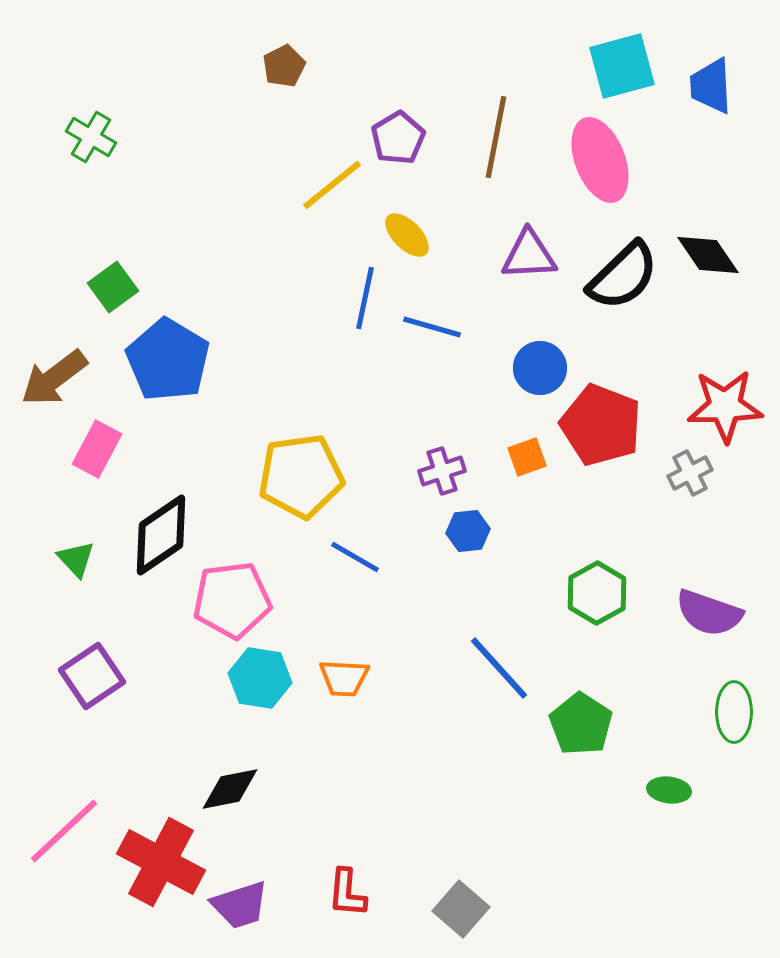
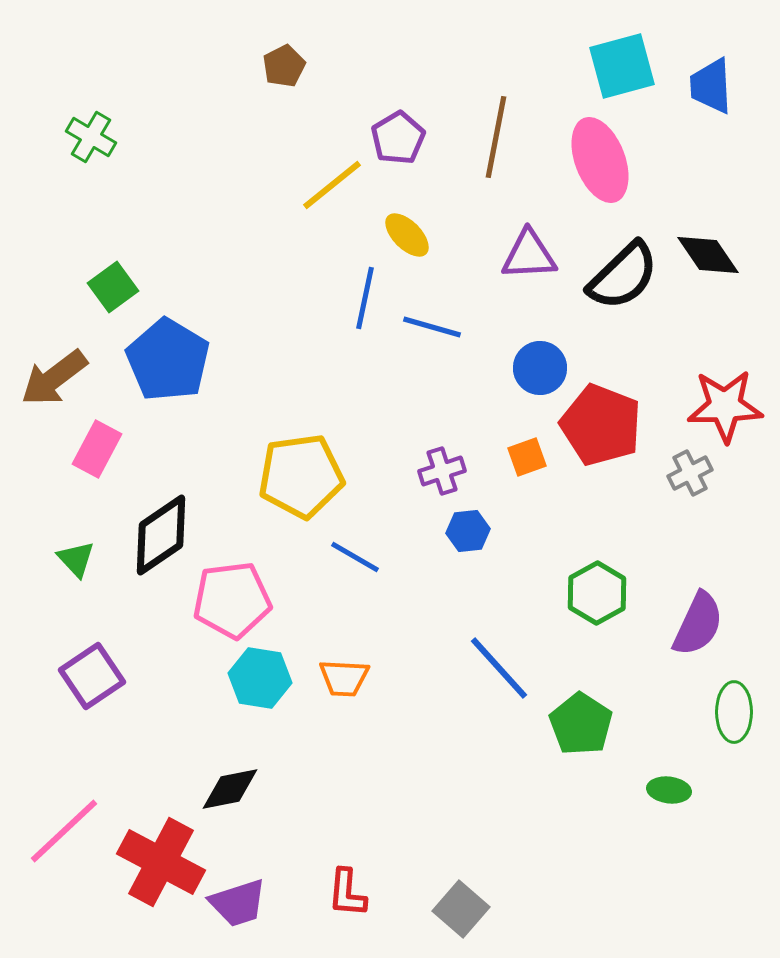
purple semicircle at (709, 613): moved 11 px left, 11 px down; rotated 84 degrees counterclockwise
purple trapezoid at (240, 905): moved 2 px left, 2 px up
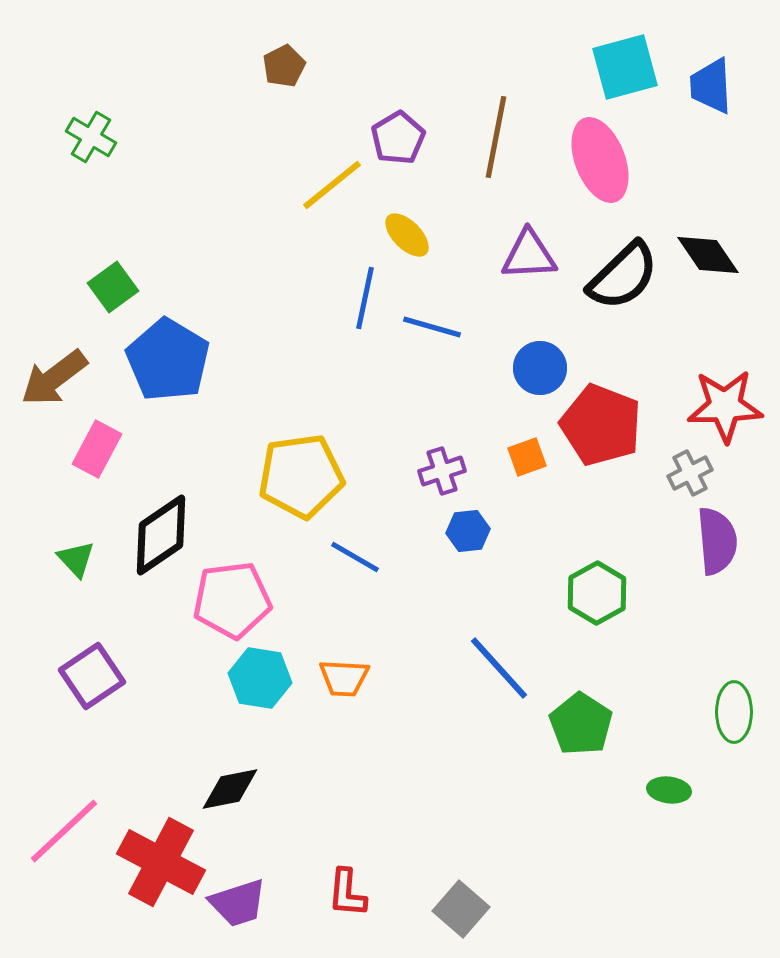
cyan square at (622, 66): moved 3 px right, 1 px down
purple semicircle at (698, 624): moved 19 px right, 83 px up; rotated 30 degrees counterclockwise
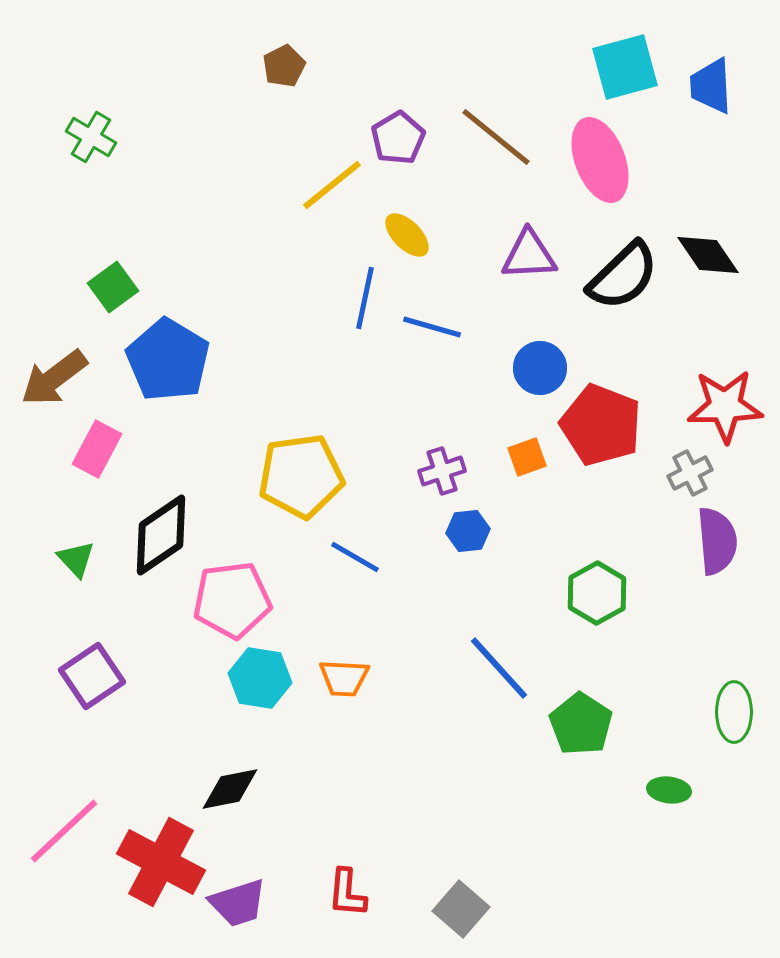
brown line at (496, 137): rotated 62 degrees counterclockwise
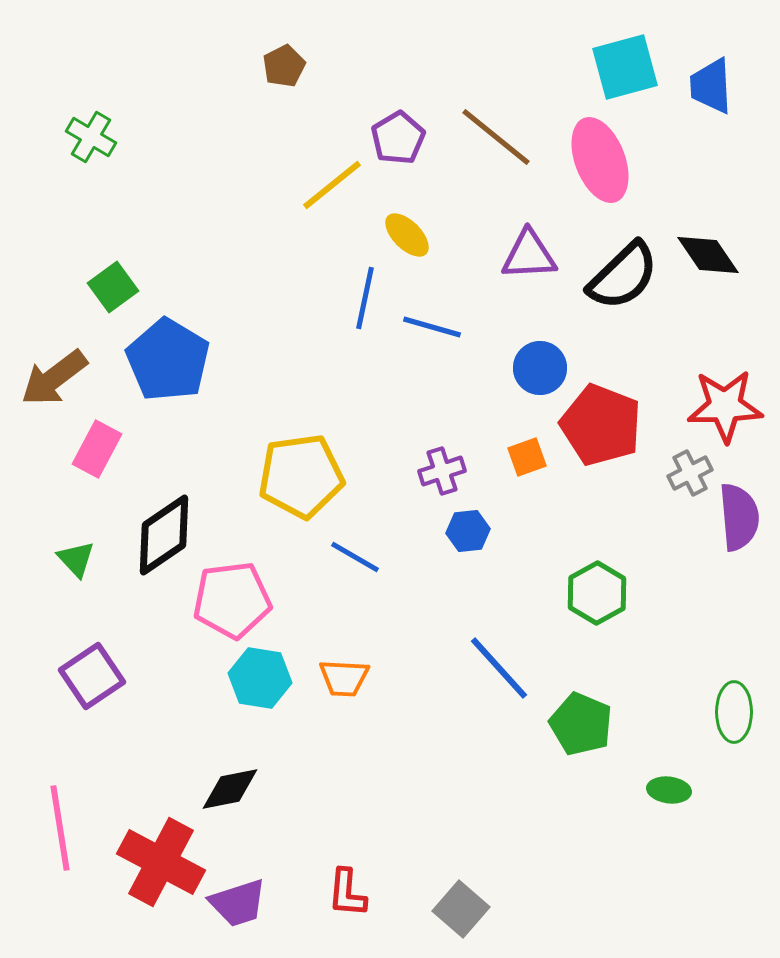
black diamond at (161, 535): moved 3 px right
purple semicircle at (717, 541): moved 22 px right, 24 px up
green pentagon at (581, 724): rotated 10 degrees counterclockwise
pink line at (64, 831): moved 4 px left, 3 px up; rotated 56 degrees counterclockwise
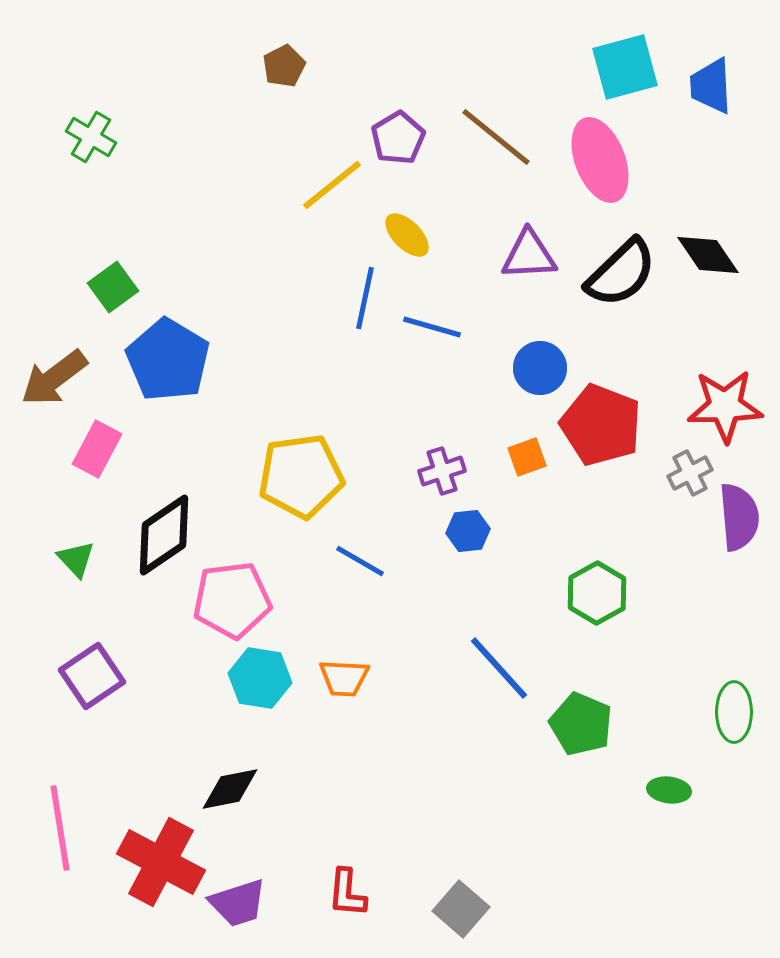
black semicircle at (623, 276): moved 2 px left, 3 px up
blue line at (355, 557): moved 5 px right, 4 px down
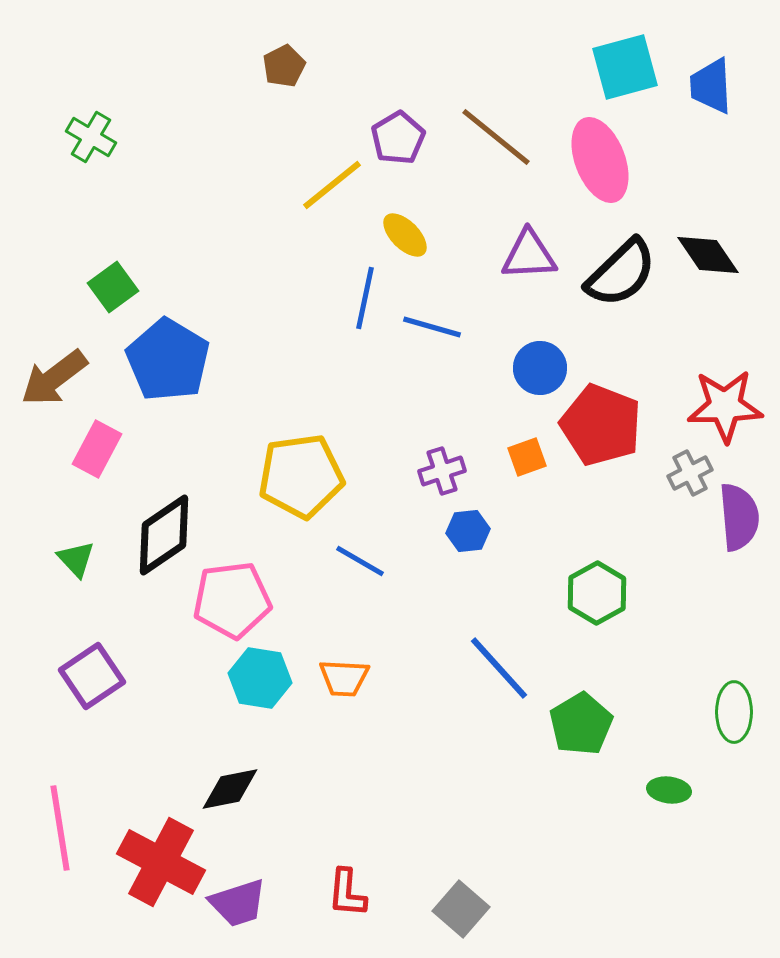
yellow ellipse at (407, 235): moved 2 px left
green pentagon at (581, 724): rotated 18 degrees clockwise
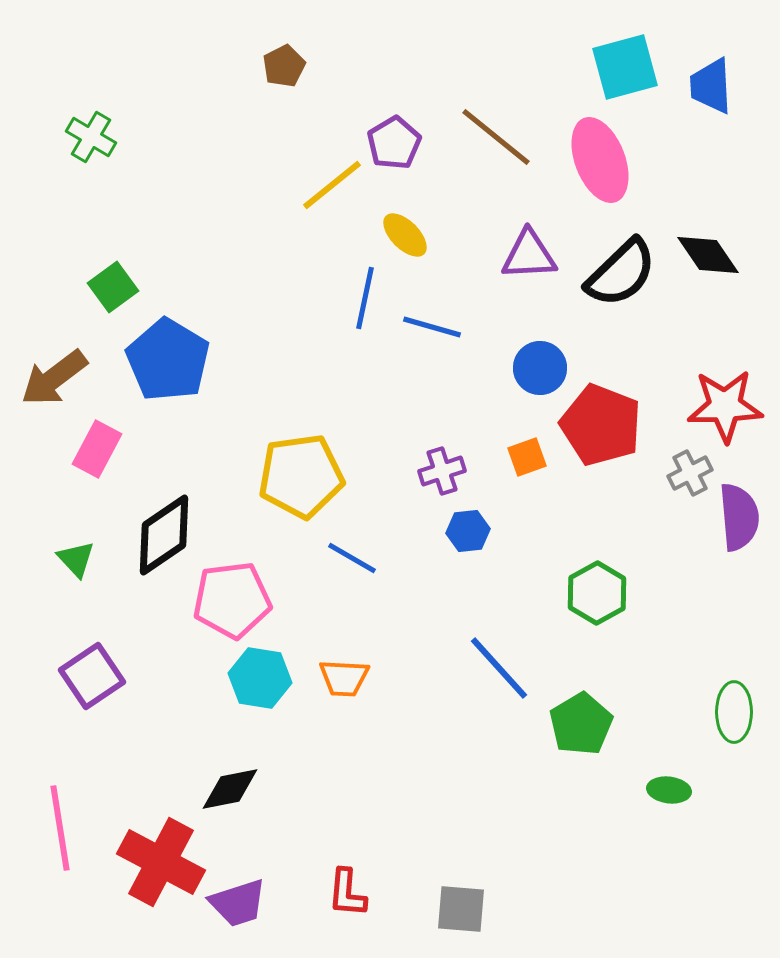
purple pentagon at (398, 138): moved 4 px left, 5 px down
blue line at (360, 561): moved 8 px left, 3 px up
gray square at (461, 909): rotated 36 degrees counterclockwise
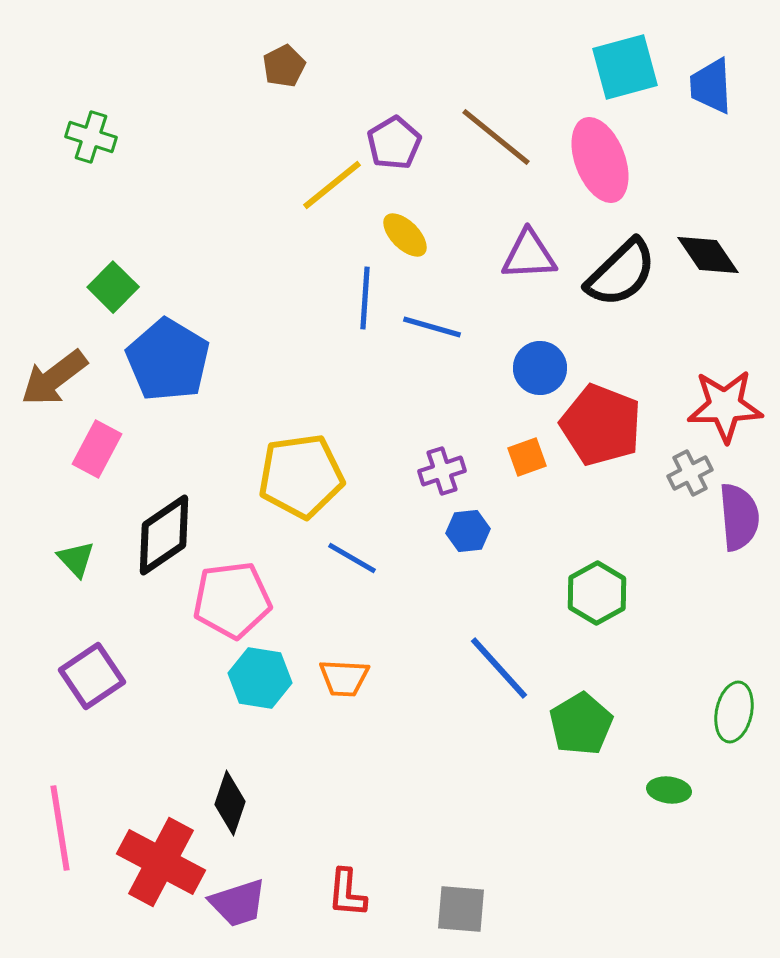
green cross at (91, 137): rotated 12 degrees counterclockwise
green square at (113, 287): rotated 9 degrees counterclockwise
blue line at (365, 298): rotated 8 degrees counterclockwise
green ellipse at (734, 712): rotated 12 degrees clockwise
black diamond at (230, 789): moved 14 px down; rotated 60 degrees counterclockwise
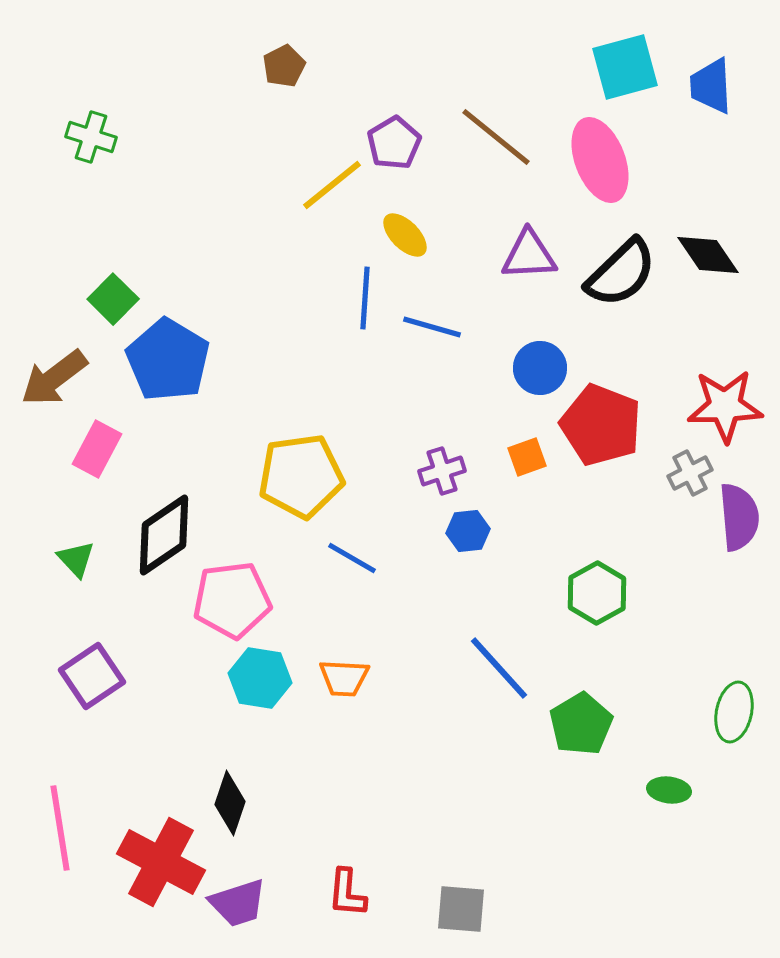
green square at (113, 287): moved 12 px down
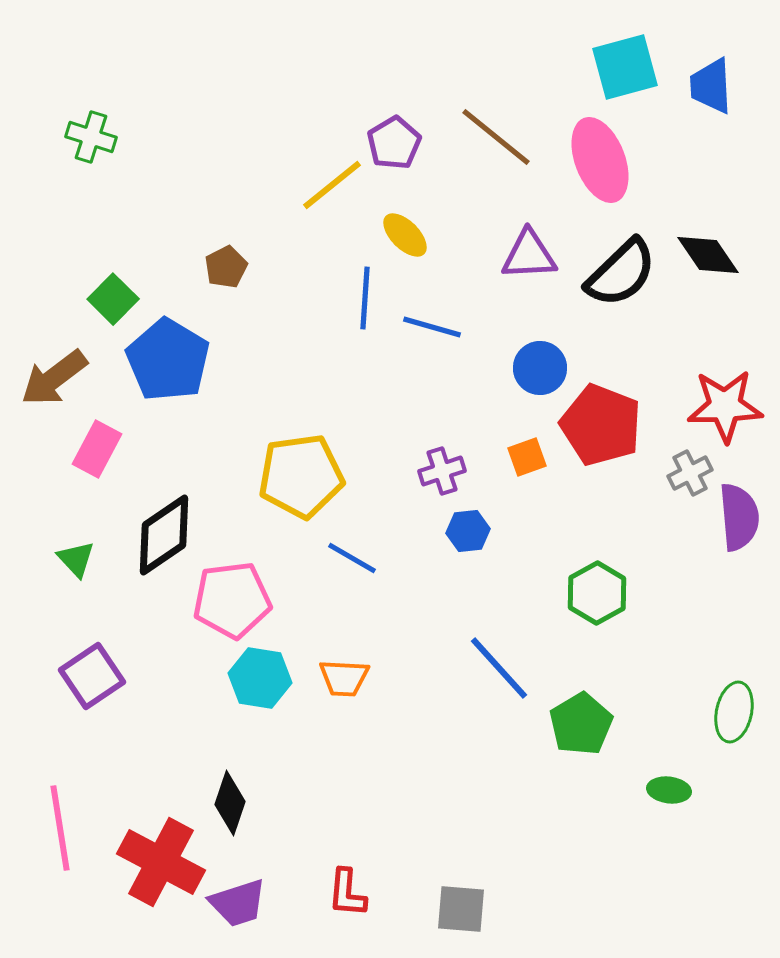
brown pentagon at (284, 66): moved 58 px left, 201 px down
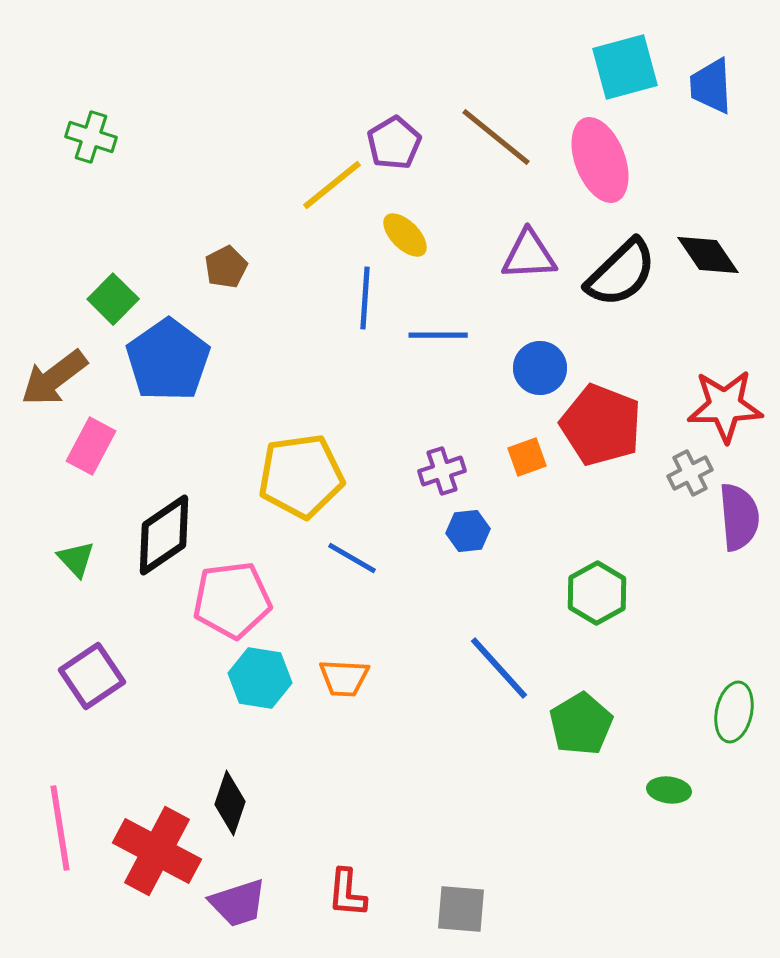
blue line at (432, 327): moved 6 px right, 8 px down; rotated 16 degrees counterclockwise
blue pentagon at (168, 360): rotated 6 degrees clockwise
pink rectangle at (97, 449): moved 6 px left, 3 px up
red cross at (161, 862): moved 4 px left, 11 px up
